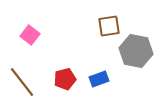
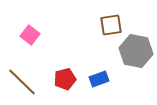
brown square: moved 2 px right, 1 px up
brown line: rotated 8 degrees counterclockwise
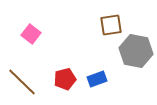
pink square: moved 1 px right, 1 px up
blue rectangle: moved 2 px left
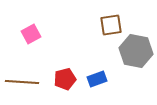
pink square: rotated 24 degrees clockwise
brown line: rotated 40 degrees counterclockwise
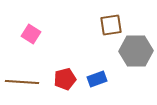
pink square: rotated 30 degrees counterclockwise
gray hexagon: rotated 12 degrees counterclockwise
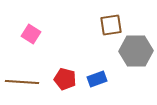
red pentagon: rotated 30 degrees clockwise
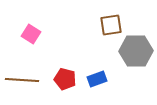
brown line: moved 2 px up
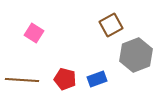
brown square: rotated 20 degrees counterclockwise
pink square: moved 3 px right, 1 px up
gray hexagon: moved 4 px down; rotated 20 degrees counterclockwise
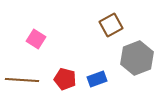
pink square: moved 2 px right, 6 px down
gray hexagon: moved 1 px right, 3 px down
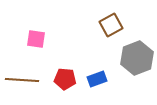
pink square: rotated 24 degrees counterclockwise
red pentagon: rotated 10 degrees counterclockwise
